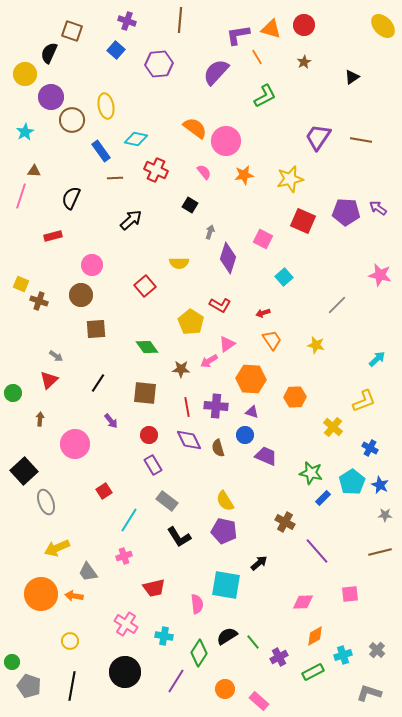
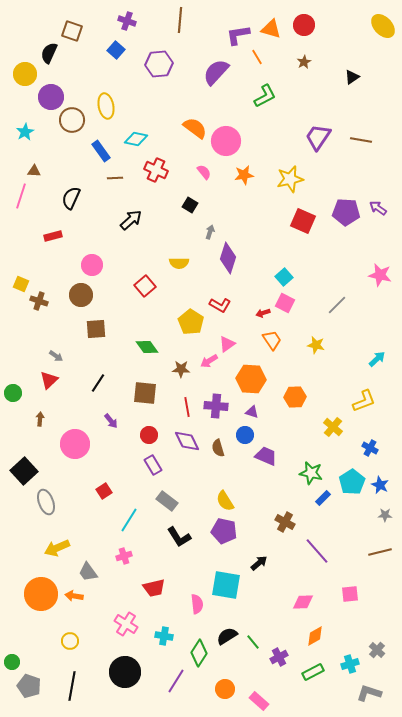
pink square at (263, 239): moved 22 px right, 64 px down
purple diamond at (189, 440): moved 2 px left, 1 px down
cyan cross at (343, 655): moved 7 px right, 9 px down
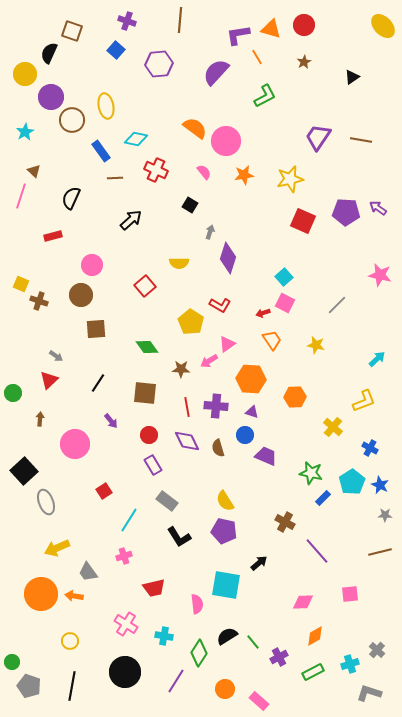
brown triangle at (34, 171): rotated 40 degrees clockwise
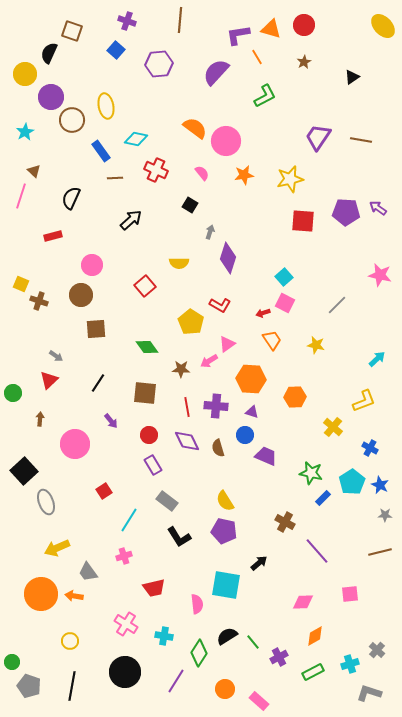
pink semicircle at (204, 172): moved 2 px left, 1 px down
red square at (303, 221): rotated 20 degrees counterclockwise
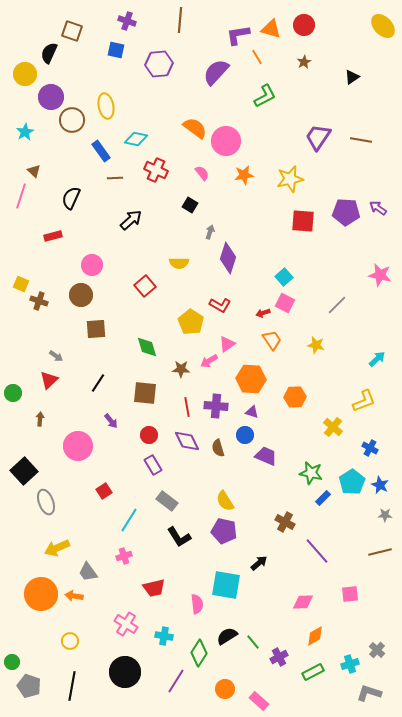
blue square at (116, 50): rotated 30 degrees counterclockwise
green diamond at (147, 347): rotated 20 degrees clockwise
pink circle at (75, 444): moved 3 px right, 2 px down
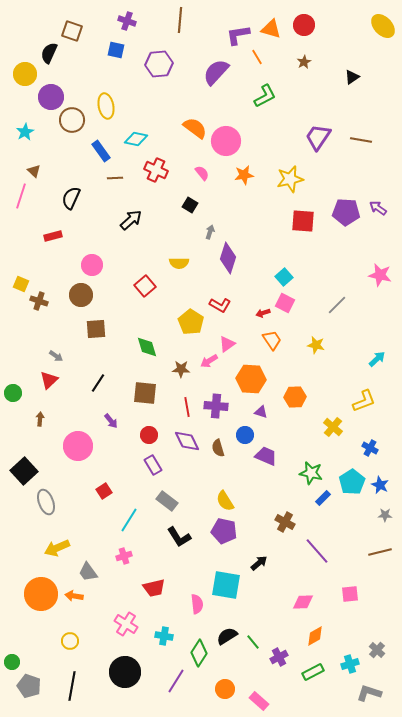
purple triangle at (252, 412): moved 9 px right
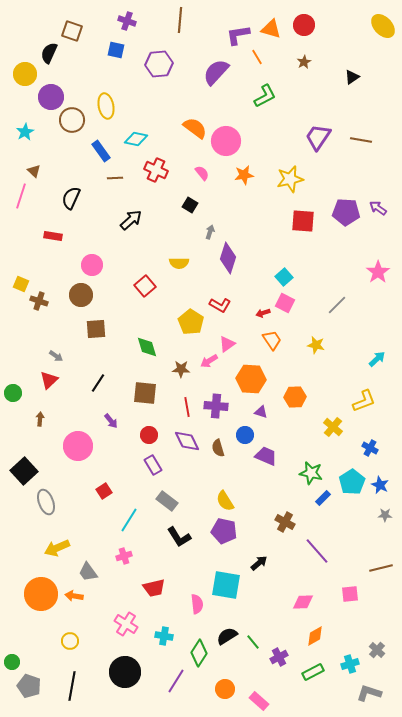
red rectangle at (53, 236): rotated 24 degrees clockwise
pink star at (380, 275): moved 2 px left, 3 px up; rotated 25 degrees clockwise
brown line at (380, 552): moved 1 px right, 16 px down
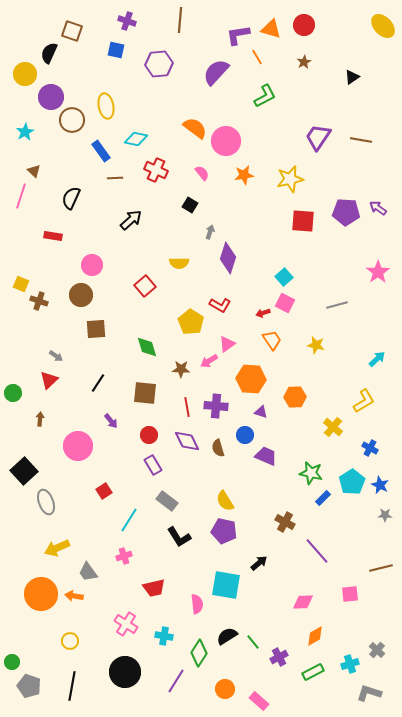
gray line at (337, 305): rotated 30 degrees clockwise
yellow L-shape at (364, 401): rotated 10 degrees counterclockwise
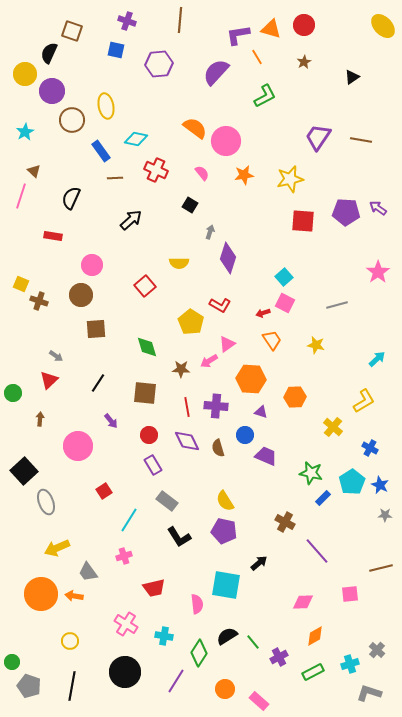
purple circle at (51, 97): moved 1 px right, 6 px up
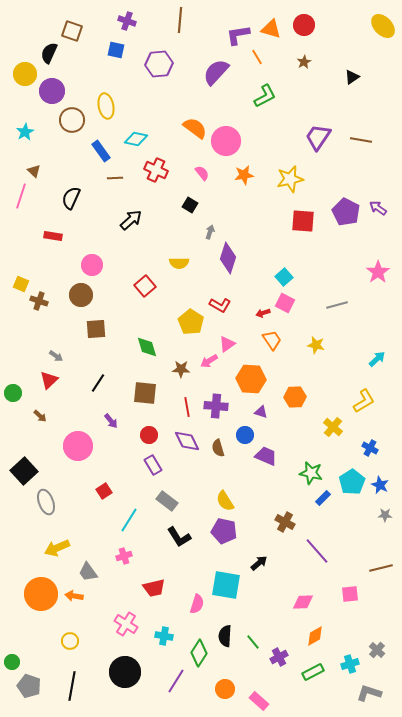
purple pentagon at (346, 212): rotated 24 degrees clockwise
brown arrow at (40, 419): moved 3 px up; rotated 128 degrees clockwise
pink semicircle at (197, 604): rotated 24 degrees clockwise
black semicircle at (227, 636): moved 2 px left; rotated 55 degrees counterclockwise
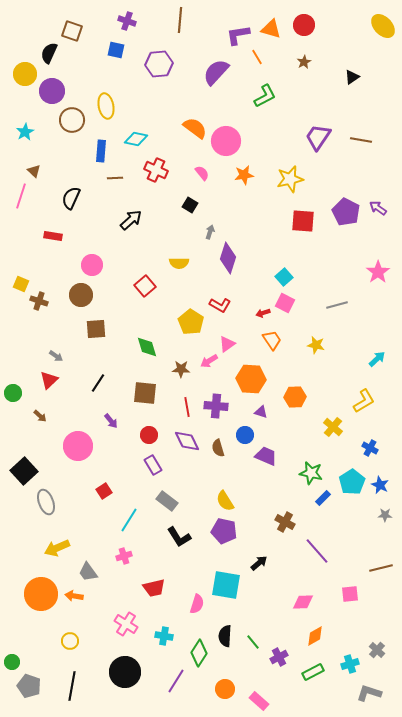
blue rectangle at (101, 151): rotated 40 degrees clockwise
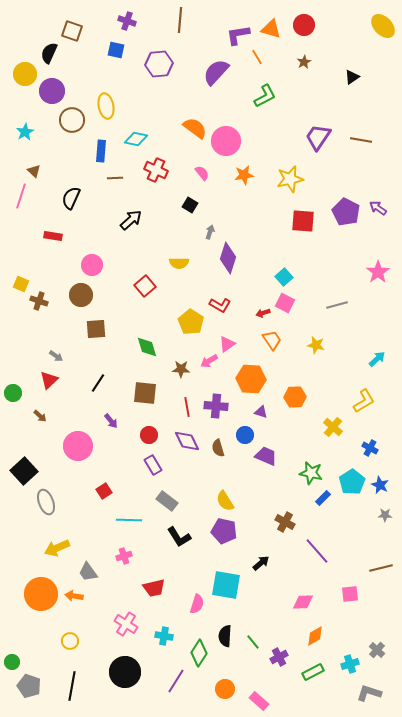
cyan line at (129, 520): rotated 60 degrees clockwise
black arrow at (259, 563): moved 2 px right
